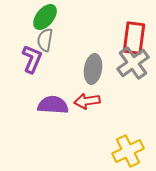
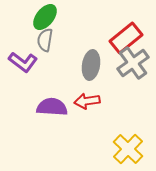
red rectangle: moved 8 px left; rotated 44 degrees clockwise
purple L-shape: moved 9 px left, 3 px down; rotated 104 degrees clockwise
gray ellipse: moved 2 px left, 4 px up
purple semicircle: moved 1 px left, 2 px down
yellow cross: moved 2 px up; rotated 20 degrees counterclockwise
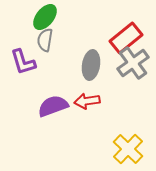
purple L-shape: rotated 36 degrees clockwise
purple semicircle: moved 1 px right, 1 px up; rotated 24 degrees counterclockwise
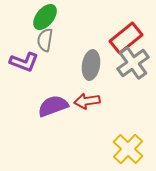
purple L-shape: moved 1 px right; rotated 52 degrees counterclockwise
